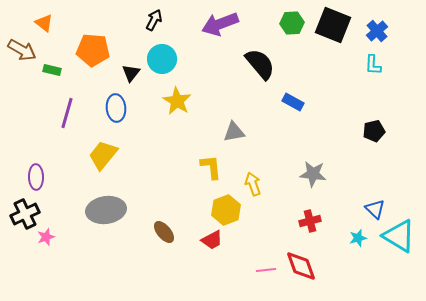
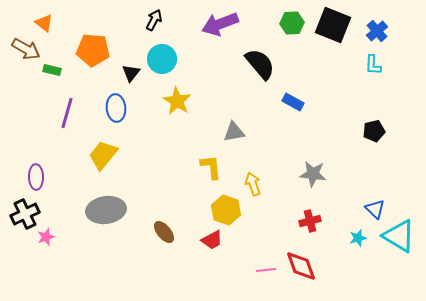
brown arrow: moved 4 px right, 1 px up
yellow hexagon: rotated 20 degrees counterclockwise
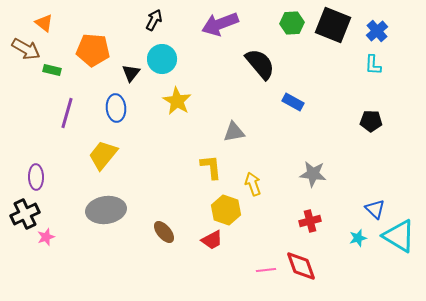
black pentagon: moved 3 px left, 10 px up; rotated 15 degrees clockwise
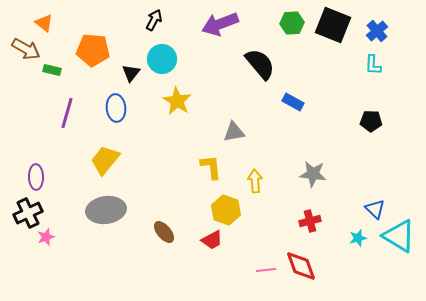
yellow trapezoid: moved 2 px right, 5 px down
yellow arrow: moved 2 px right, 3 px up; rotated 15 degrees clockwise
black cross: moved 3 px right, 1 px up
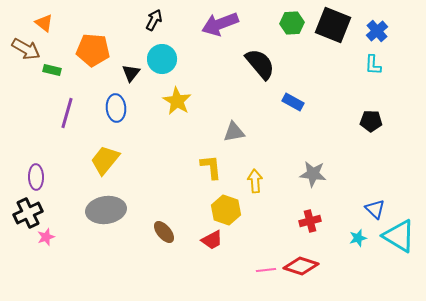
red diamond: rotated 52 degrees counterclockwise
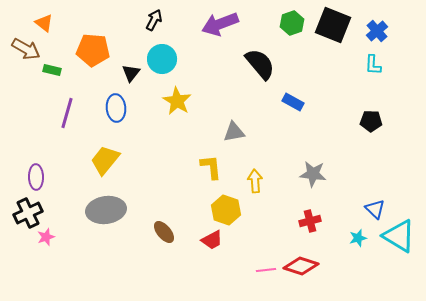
green hexagon: rotated 15 degrees counterclockwise
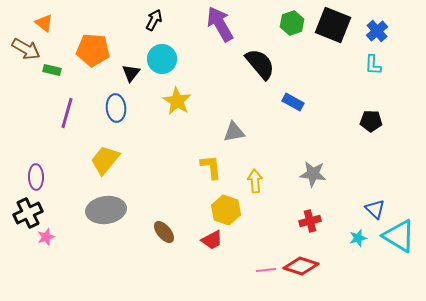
purple arrow: rotated 81 degrees clockwise
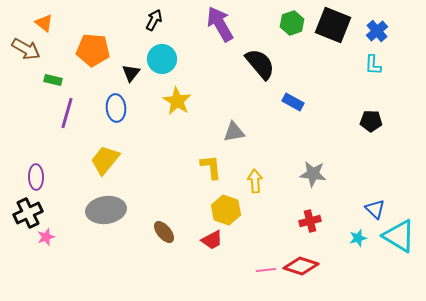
green rectangle: moved 1 px right, 10 px down
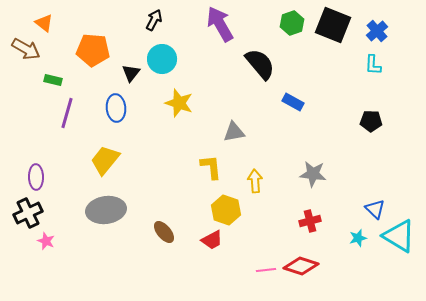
yellow star: moved 2 px right, 2 px down; rotated 12 degrees counterclockwise
pink star: moved 4 px down; rotated 30 degrees counterclockwise
